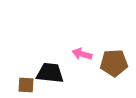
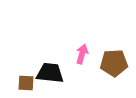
pink arrow: rotated 90 degrees clockwise
brown square: moved 2 px up
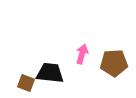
brown square: rotated 18 degrees clockwise
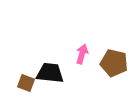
brown pentagon: rotated 16 degrees clockwise
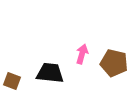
brown square: moved 14 px left, 2 px up
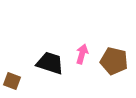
brown pentagon: moved 2 px up
black trapezoid: moved 10 px up; rotated 12 degrees clockwise
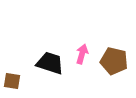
brown square: rotated 12 degrees counterclockwise
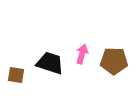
brown pentagon: rotated 12 degrees counterclockwise
brown square: moved 4 px right, 6 px up
